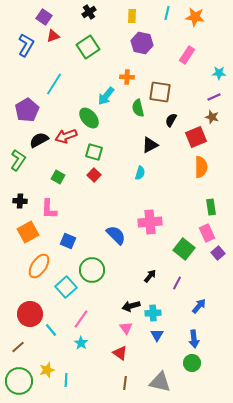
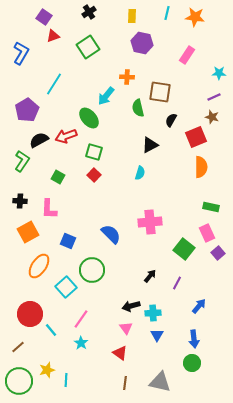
blue L-shape at (26, 45): moved 5 px left, 8 px down
green L-shape at (18, 160): moved 4 px right, 1 px down
green rectangle at (211, 207): rotated 70 degrees counterclockwise
blue semicircle at (116, 235): moved 5 px left, 1 px up
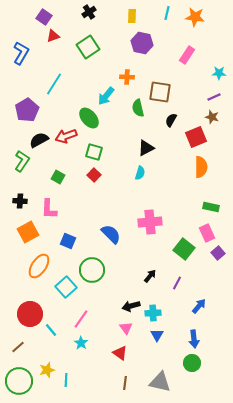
black triangle at (150, 145): moved 4 px left, 3 px down
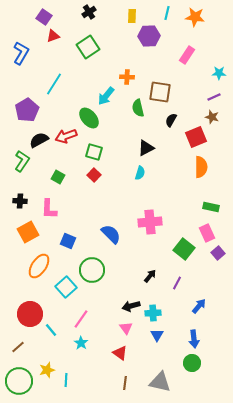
purple hexagon at (142, 43): moved 7 px right, 7 px up; rotated 15 degrees counterclockwise
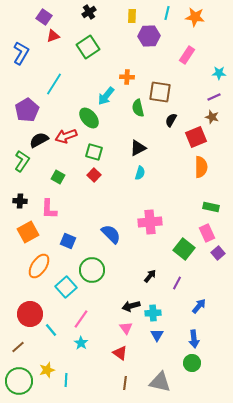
black triangle at (146, 148): moved 8 px left
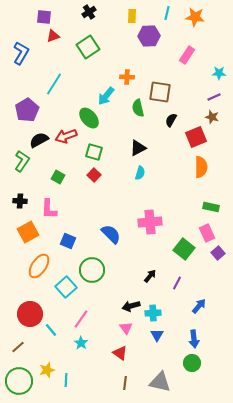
purple square at (44, 17): rotated 28 degrees counterclockwise
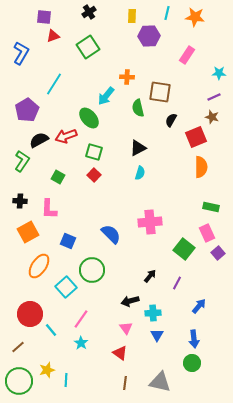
black arrow at (131, 306): moved 1 px left, 5 px up
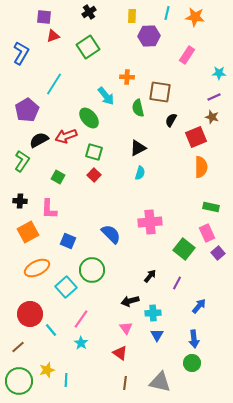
cyan arrow at (106, 96): rotated 78 degrees counterclockwise
orange ellipse at (39, 266): moved 2 px left, 2 px down; rotated 30 degrees clockwise
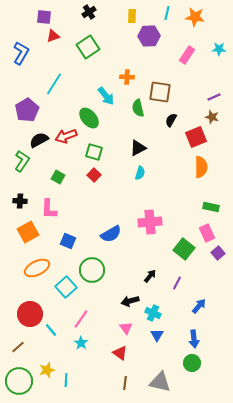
cyan star at (219, 73): moved 24 px up
blue semicircle at (111, 234): rotated 105 degrees clockwise
cyan cross at (153, 313): rotated 28 degrees clockwise
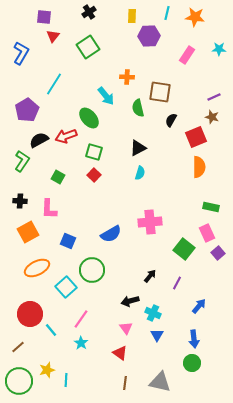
red triangle at (53, 36): rotated 32 degrees counterclockwise
orange semicircle at (201, 167): moved 2 px left
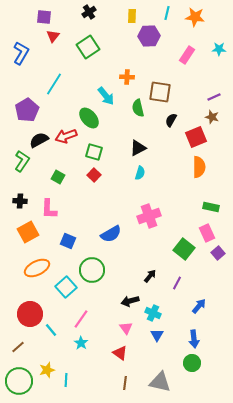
pink cross at (150, 222): moved 1 px left, 6 px up; rotated 15 degrees counterclockwise
